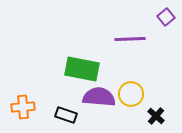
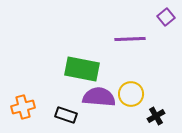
orange cross: rotated 10 degrees counterclockwise
black cross: rotated 18 degrees clockwise
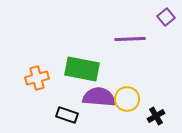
yellow circle: moved 4 px left, 5 px down
orange cross: moved 14 px right, 29 px up
black rectangle: moved 1 px right
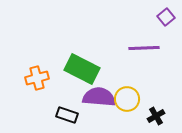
purple line: moved 14 px right, 9 px down
green rectangle: rotated 16 degrees clockwise
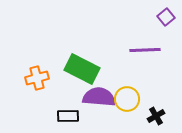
purple line: moved 1 px right, 2 px down
black rectangle: moved 1 px right, 1 px down; rotated 20 degrees counterclockwise
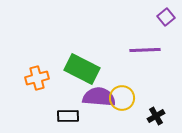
yellow circle: moved 5 px left, 1 px up
